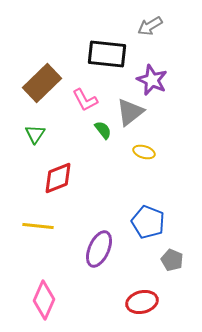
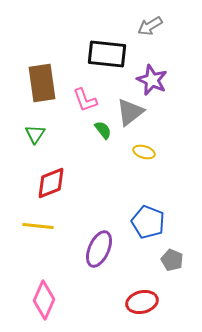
brown rectangle: rotated 54 degrees counterclockwise
pink L-shape: rotated 8 degrees clockwise
red diamond: moved 7 px left, 5 px down
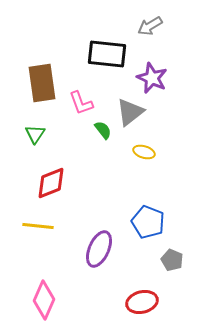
purple star: moved 2 px up
pink L-shape: moved 4 px left, 3 px down
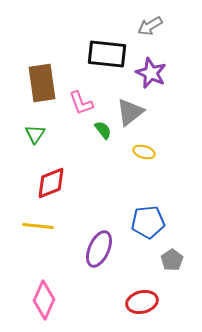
purple star: moved 1 px left, 5 px up
blue pentagon: rotated 28 degrees counterclockwise
gray pentagon: rotated 15 degrees clockwise
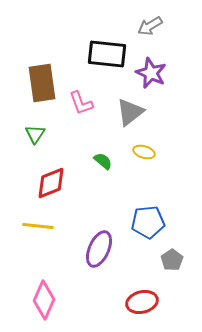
green semicircle: moved 31 px down; rotated 12 degrees counterclockwise
